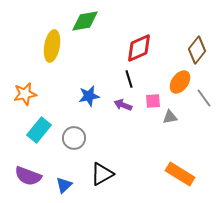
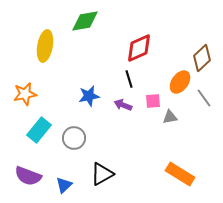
yellow ellipse: moved 7 px left
brown diamond: moved 5 px right, 8 px down; rotated 8 degrees clockwise
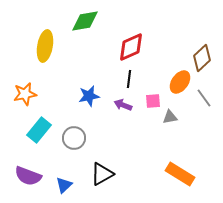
red diamond: moved 8 px left, 1 px up
black line: rotated 24 degrees clockwise
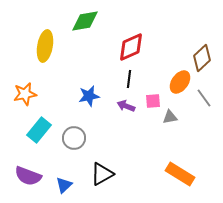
purple arrow: moved 3 px right, 1 px down
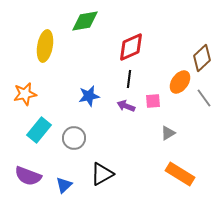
gray triangle: moved 2 px left, 16 px down; rotated 21 degrees counterclockwise
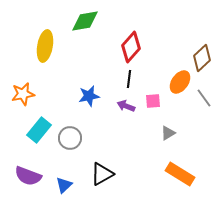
red diamond: rotated 24 degrees counterclockwise
orange star: moved 2 px left
gray circle: moved 4 px left
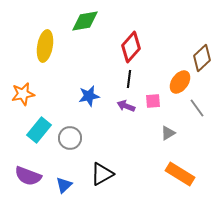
gray line: moved 7 px left, 10 px down
